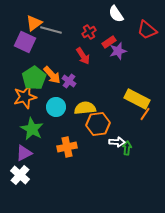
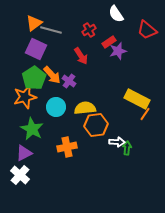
red cross: moved 2 px up
purple square: moved 11 px right, 7 px down
red arrow: moved 2 px left
orange hexagon: moved 2 px left, 1 px down
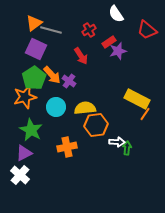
green star: moved 1 px left, 1 px down
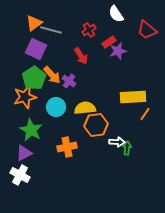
yellow rectangle: moved 4 px left, 2 px up; rotated 30 degrees counterclockwise
white cross: rotated 12 degrees counterclockwise
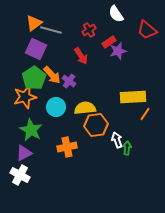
white arrow: moved 2 px up; rotated 112 degrees counterclockwise
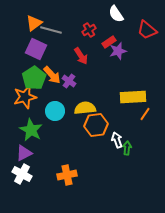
cyan circle: moved 1 px left, 4 px down
orange cross: moved 28 px down
white cross: moved 2 px right, 1 px up
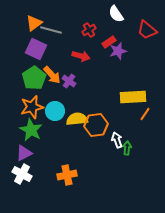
red arrow: rotated 42 degrees counterclockwise
orange star: moved 7 px right, 10 px down
yellow semicircle: moved 8 px left, 11 px down
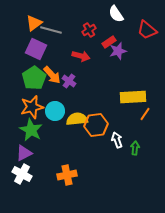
green arrow: moved 8 px right
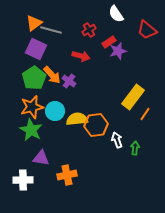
yellow rectangle: rotated 50 degrees counterclockwise
purple triangle: moved 17 px right, 5 px down; rotated 36 degrees clockwise
white cross: moved 1 px right, 6 px down; rotated 30 degrees counterclockwise
